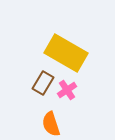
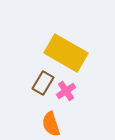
pink cross: moved 1 px left, 1 px down
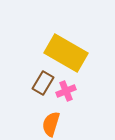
pink cross: rotated 12 degrees clockwise
orange semicircle: rotated 35 degrees clockwise
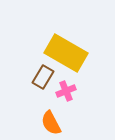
brown rectangle: moved 6 px up
orange semicircle: moved 1 px up; rotated 45 degrees counterclockwise
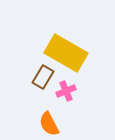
orange semicircle: moved 2 px left, 1 px down
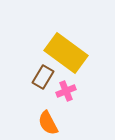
yellow rectangle: rotated 6 degrees clockwise
orange semicircle: moved 1 px left, 1 px up
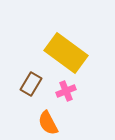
brown rectangle: moved 12 px left, 7 px down
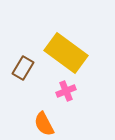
brown rectangle: moved 8 px left, 16 px up
orange semicircle: moved 4 px left, 1 px down
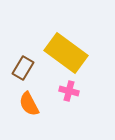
pink cross: moved 3 px right; rotated 36 degrees clockwise
orange semicircle: moved 15 px left, 20 px up
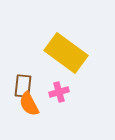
brown rectangle: moved 18 px down; rotated 25 degrees counterclockwise
pink cross: moved 10 px left, 1 px down; rotated 30 degrees counterclockwise
